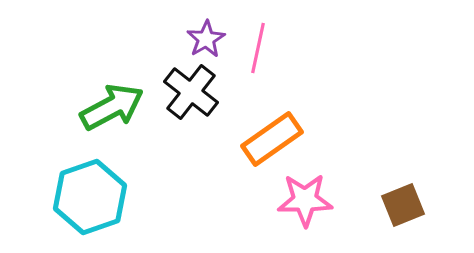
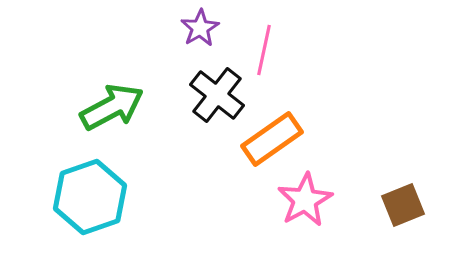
purple star: moved 6 px left, 11 px up
pink line: moved 6 px right, 2 px down
black cross: moved 26 px right, 3 px down
pink star: rotated 28 degrees counterclockwise
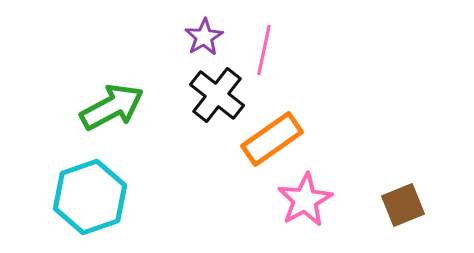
purple star: moved 4 px right, 9 px down
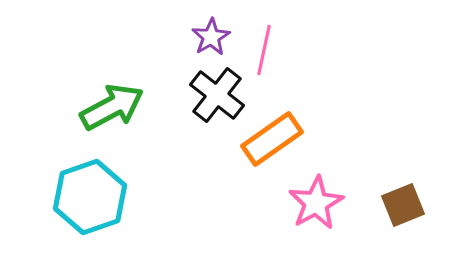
purple star: moved 7 px right
pink star: moved 11 px right, 3 px down
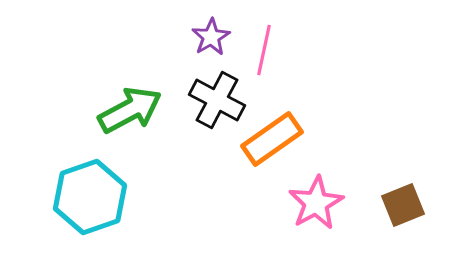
black cross: moved 5 px down; rotated 10 degrees counterclockwise
green arrow: moved 18 px right, 3 px down
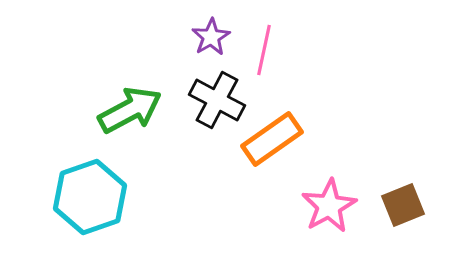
pink star: moved 13 px right, 3 px down
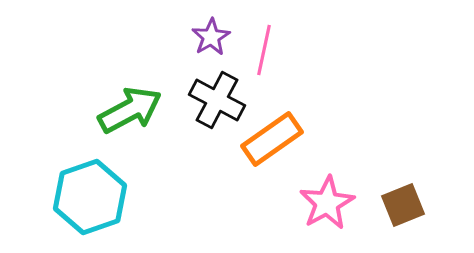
pink star: moved 2 px left, 3 px up
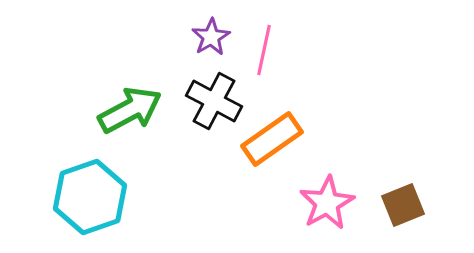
black cross: moved 3 px left, 1 px down
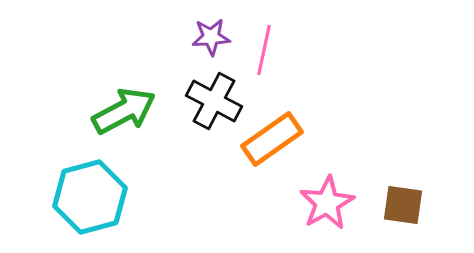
purple star: rotated 27 degrees clockwise
green arrow: moved 6 px left, 1 px down
cyan hexagon: rotated 4 degrees clockwise
brown square: rotated 30 degrees clockwise
